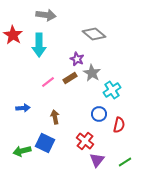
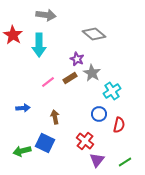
cyan cross: moved 1 px down
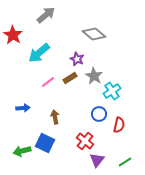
gray arrow: rotated 48 degrees counterclockwise
cyan arrow: moved 8 px down; rotated 50 degrees clockwise
gray star: moved 2 px right, 3 px down
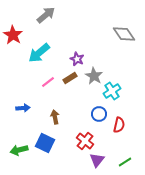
gray diamond: moved 30 px right; rotated 15 degrees clockwise
green arrow: moved 3 px left, 1 px up
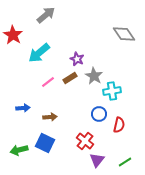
cyan cross: rotated 24 degrees clockwise
brown arrow: moved 5 px left; rotated 96 degrees clockwise
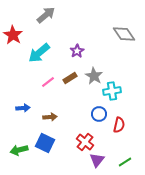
purple star: moved 8 px up; rotated 16 degrees clockwise
red cross: moved 1 px down
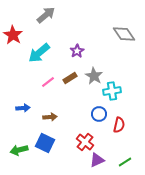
purple triangle: rotated 28 degrees clockwise
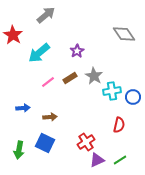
blue circle: moved 34 px right, 17 px up
red cross: moved 1 px right; rotated 18 degrees clockwise
green arrow: rotated 66 degrees counterclockwise
green line: moved 5 px left, 2 px up
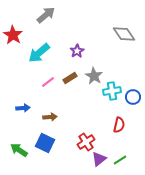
green arrow: rotated 114 degrees clockwise
purple triangle: moved 2 px right, 1 px up; rotated 14 degrees counterclockwise
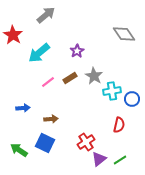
blue circle: moved 1 px left, 2 px down
brown arrow: moved 1 px right, 2 px down
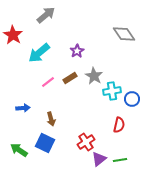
brown arrow: rotated 80 degrees clockwise
green line: rotated 24 degrees clockwise
